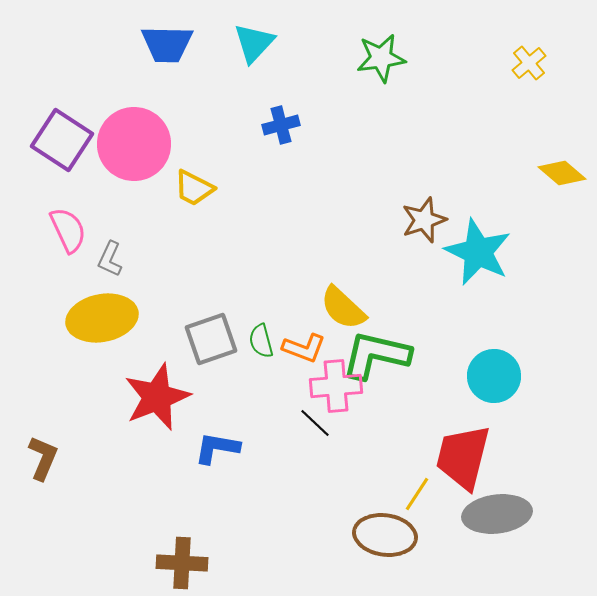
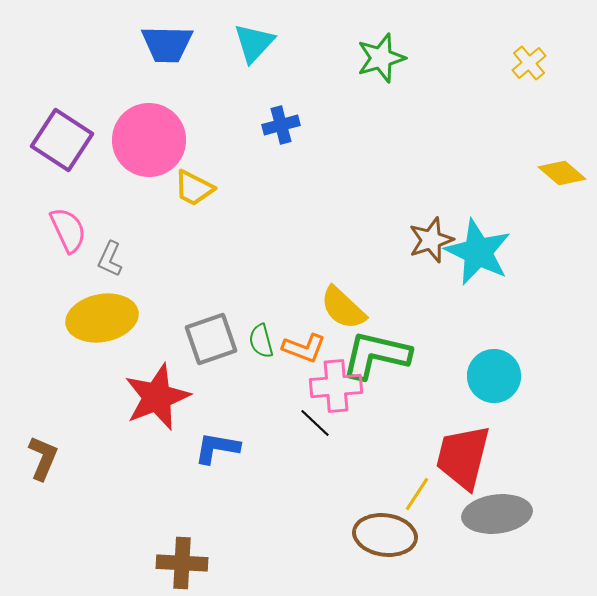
green star: rotated 9 degrees counterclockwise
pink circle: moved 15 px right, 4 px up
brown star: moved 7 px right, 20 px down
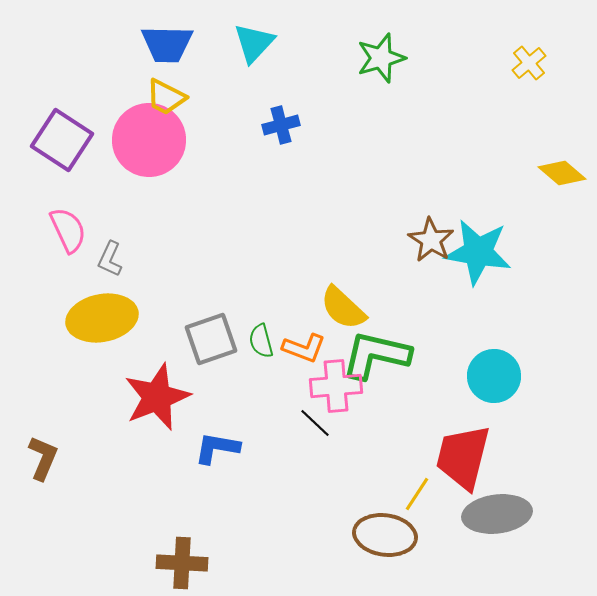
yellow trapezoid: moved 28 px left, 91 px up
brown star: rotated 21 degrees counterclockwise
cyan star: rotated 16 degrees counterclockwise
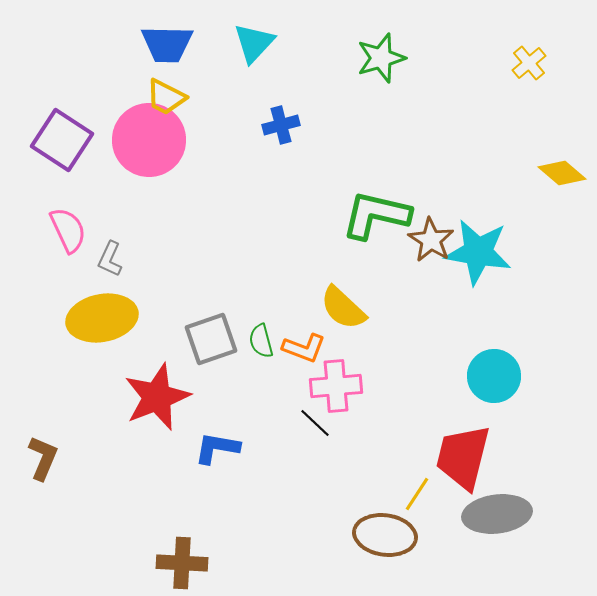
green L-shape: moved 140 px up
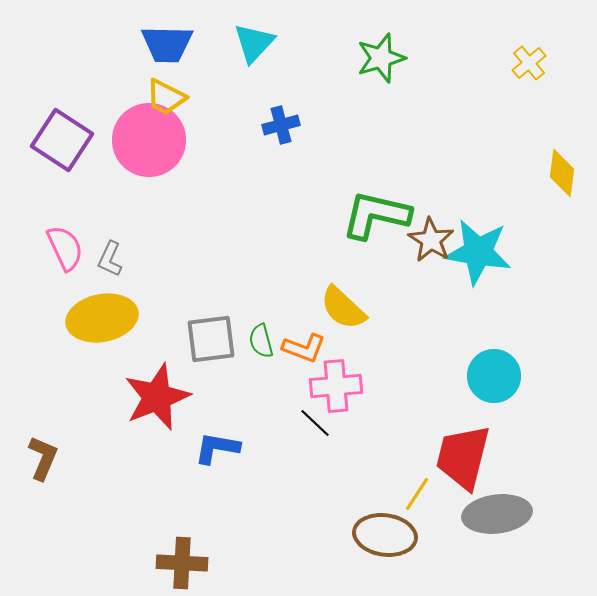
yellow diamond: rotated 57 degrees clockwise
pink semicircle: moved 3 px left, 18 px down
gray square: rotated 12 degrees clockwise
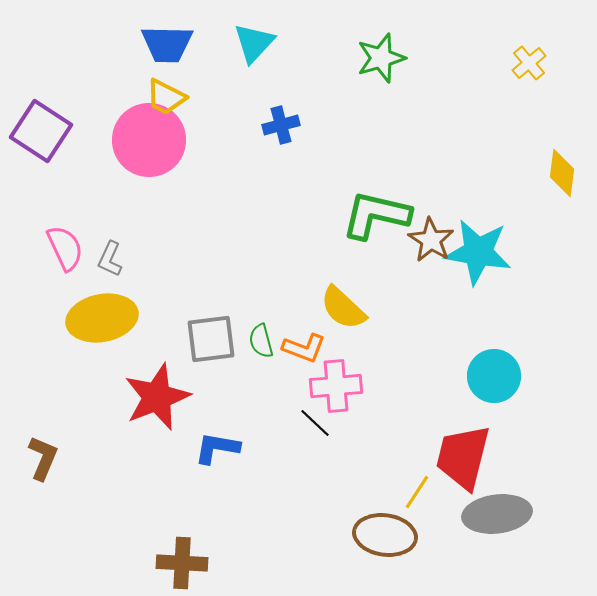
purple square: moved 21 px left, 9 px up
yellow line: moved 2 px up
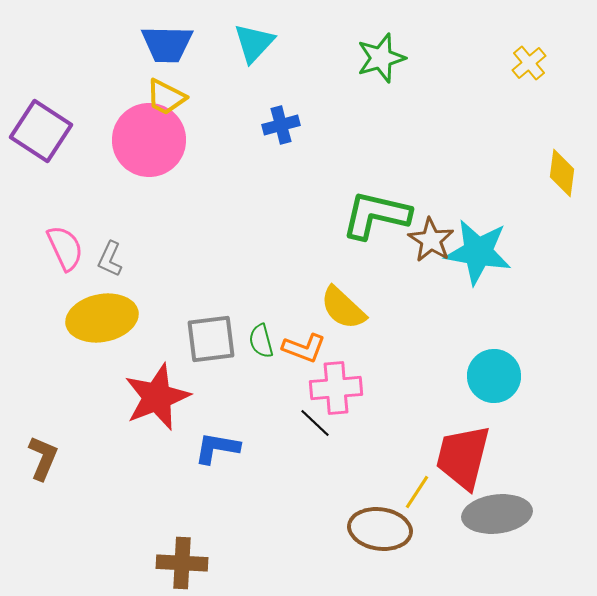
pink cross: moved 2 px down
brown ellipse: moved 5 px left, 6 px up
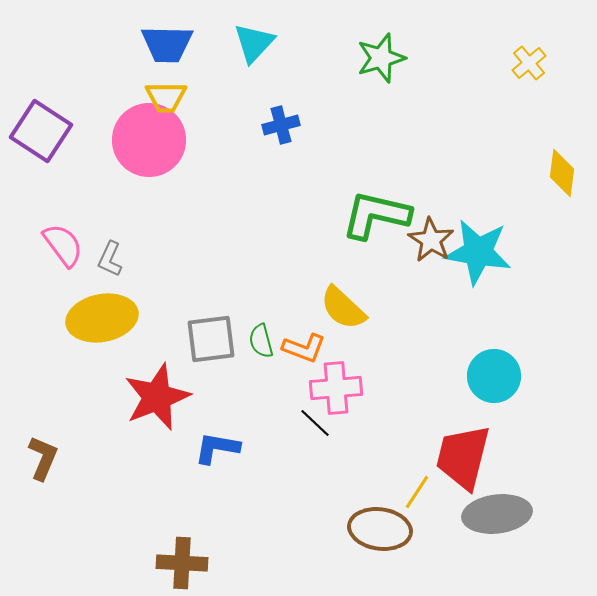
yellow trapezoid: rotated 27 degrees counterclockwise
pink semicircle: moved 2 px left, 3 px up; rotated 12 degrees counterclockwise
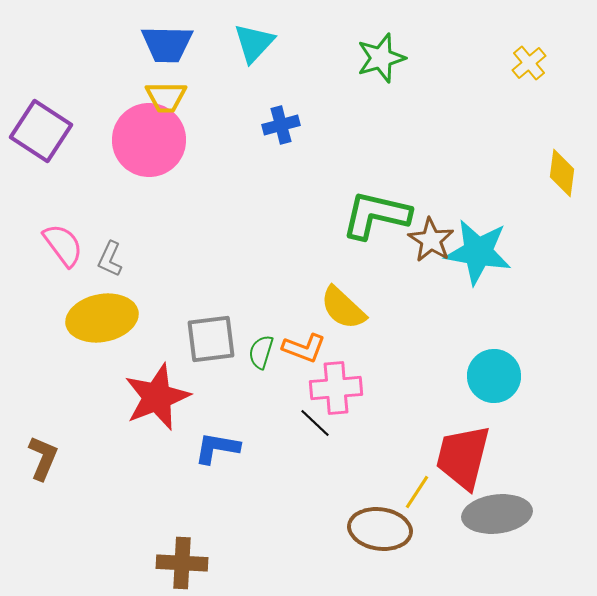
green semicircle: moved 11 px down; rotated 32 degrees clockwise
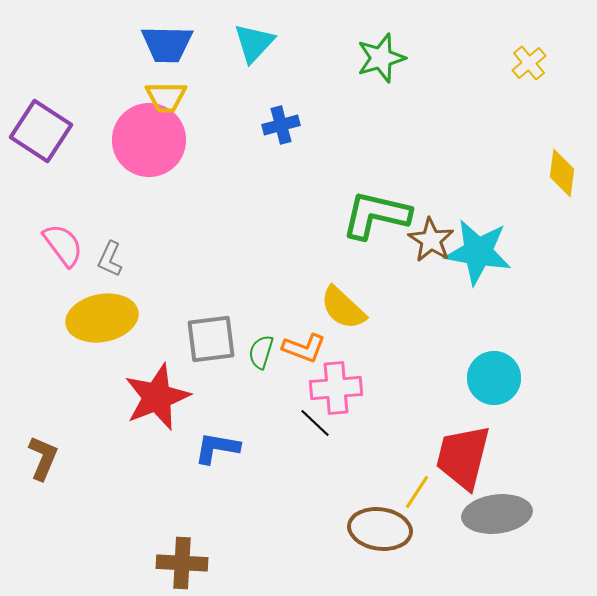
cyan circle: moved 2 px down
